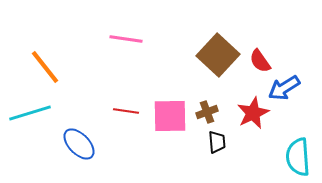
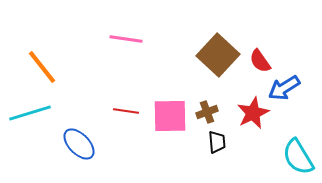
orange line: moved 3 px left
cyan semicircle: rotated 27 degrees counterclockwise
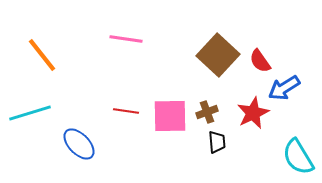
orange line: moved 12 px up
